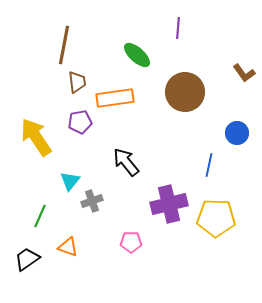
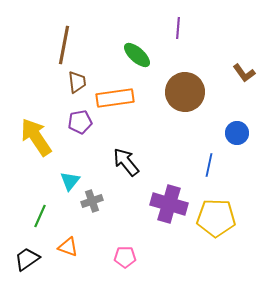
purple cross: rotated 30 degrees clockwise
pink pentagon: moved 6 px left, 15 px down
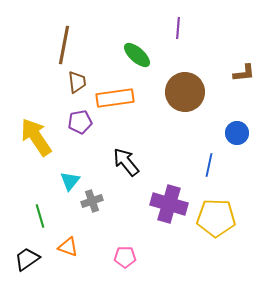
brown L-shape: rotated 60 degrees counterclockwise
green line: rotated 40 degrees counterclockwise
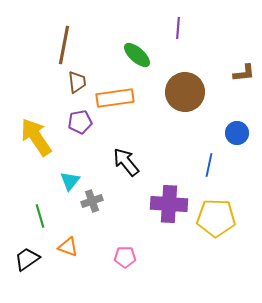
purple cross: rotated 12 degrees counterclockwise
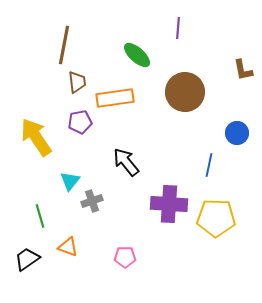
brown L-shape: moved 1 px left, 3 px up; rotated 85 degrees clockwise
